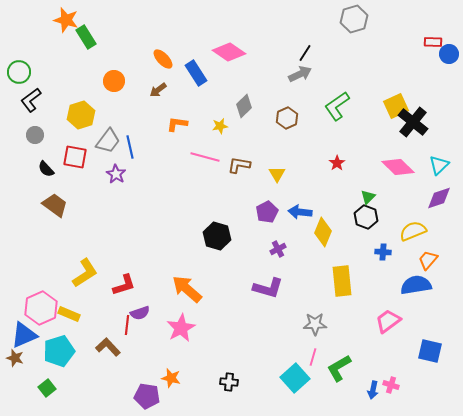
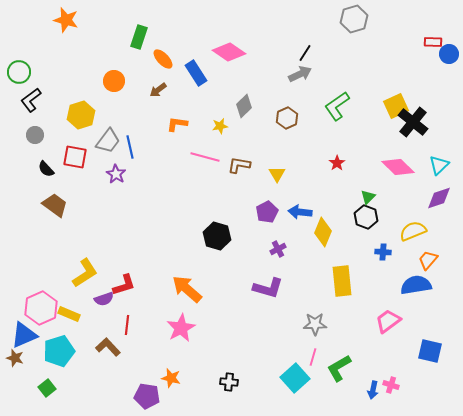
green rectangle at (86, 37): moved 53 px right; rotated 50 degrees clockwise
purple semicircle at (140, 313): moved 36 px left, 14 px up
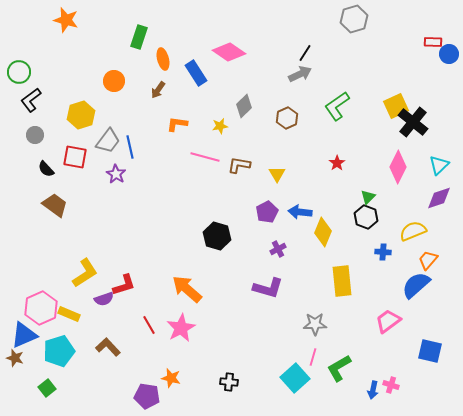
orange ellipse at (163, 59): rotated 30 degrees clockwise
brown arrow at (158, 90): rotated 18 degrees counterclockwise
pink diamond at (398, 167): rotated 72 degrees clockwise
blue semicircle at (416, 285): rotated 32 degrees counterclockwise
red line at (127, 325): moved 22 px right; rotated 36 degrees counterclockwise
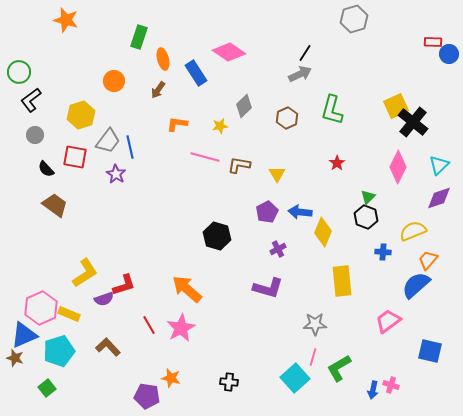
green L-shape at (337, 106): moved 5 px left, 4 px down; rotated 40 degrees counterclockwise
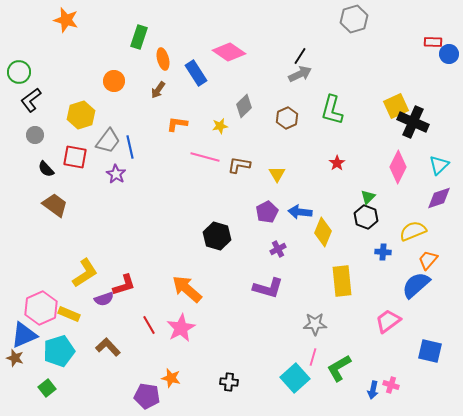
black line at (305, 53): moved 5 px left, 3 px down
black cross at (413, 122): rotated 16 degrees counterclockwise
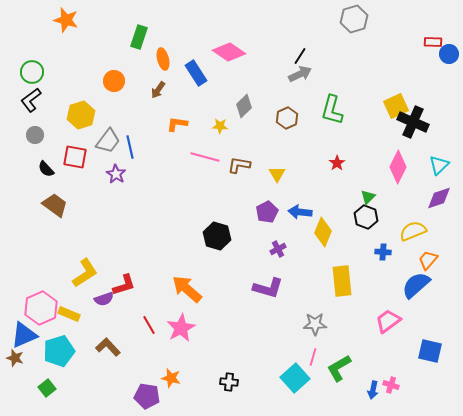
green circle at (19, 72): moved 13 px right
yellow star at (220, 126): rotated 14 degrees clockwise
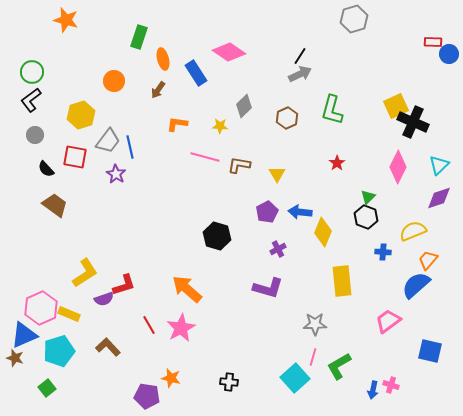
green L-shape at (339, 368): moved 2 px up
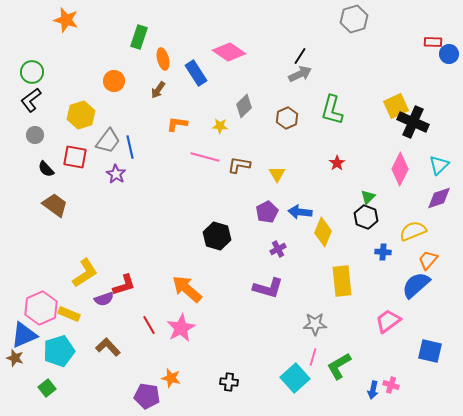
pink diamond at (398, 167): moved 2 px right, 2 px down
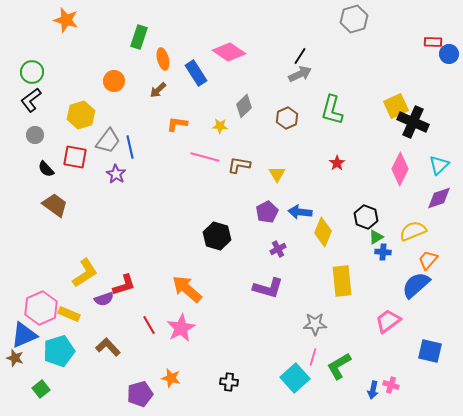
brown arrow at (158, 90): rotated 12 degrees clockwise
green triangle at (368, 197): moved 8 px right, 40 px down; rotated 14 degrees clockwise
green square at (47, 388): moved 6 px left, 1 px down
purple pentagon at (147, 396): moved 7 px left, 2 px up; rotated 25 degrees counterclockwise
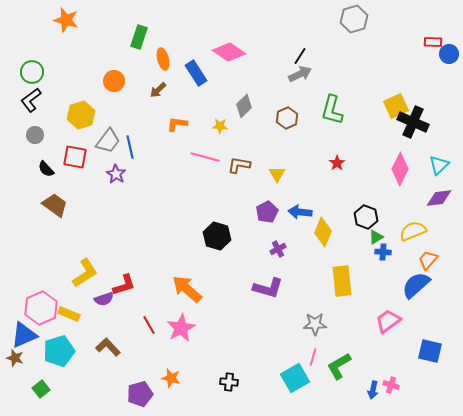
purple diamond at (439, 198): rotated 12 degrees clockwise
cyan square at (295, 378): rotated 12 degrees clockwise
